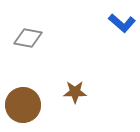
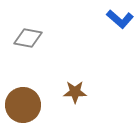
blue L-shape: moved 2 px left, 4 px up
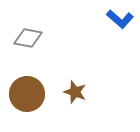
brown star: rotated 20 degrees clockwise
brown circle: moved 4 px right, 11 px up
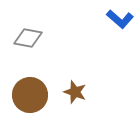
brown circle: moved 3 px right, 1 px down
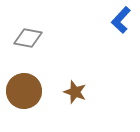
blue L-shape: moved 1 px right, 1 px down; rotated 92 degrees clockwise
brown circle: moved 6 px left, 4 px up
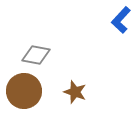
gray diamond: moved 8 px right, 17 px down
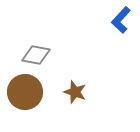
brown circle: moved 1 px right, 1 px down
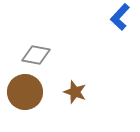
blue L-shape: moved 1 px left, 3 px up
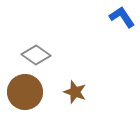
blue L-shape: moved 2 px right; rotated 104 degrees clockwise
gray diamond: rotated 24 degrees clockwise
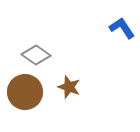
blue L-shape: moved 11 px down
brown star: moved 6 px left, 5 px up
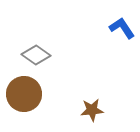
brown star: moved 23 px right, 23 px down; rotated 25 degrees counterclockwise
brown circle: moved 1 px left, 2 px down
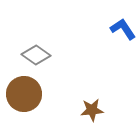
blue L-shape: moved 1 px right, 1 px down
